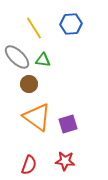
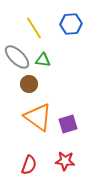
orange triangle: moved 1 px right
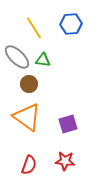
orange triangle: moved 11 px left
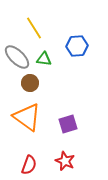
blue hexagon: moved 6 px right, 22 px down
green triangle: moved 1 px right, 1 px up
brown circle: moved 1 px right, 1 px up
red star: rotated 18 degrees clockwise
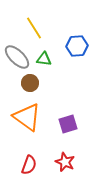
red star: moved 1 px down
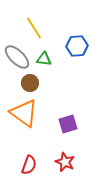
orange triangle: moved 3 px left, 4 px up
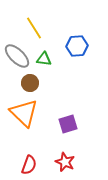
gray ellipse: moved 1 px up
orange triangle: rotated 8 degrees clockwise
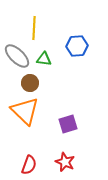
yellow line: rotated 35 degrees clockwise
orange triangle: moved 1 px right, 2 px up
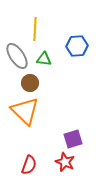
yellow line: moved 1 px right, 1 px down
gray ellipse: rotated 12 degrees clockwise
purple square: moved 5 px right, 15 px down
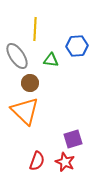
green triangle: moved 7 px right, 1 px down
red semicircle: moved 8 px right, 4 px up
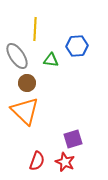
brown circle: moved 3 px left
